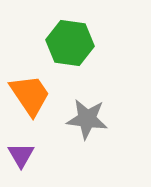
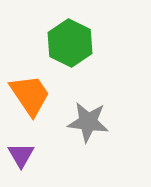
green hexagon: rotated 18 degrees clockwise
gray star: moved 1 px right, 3 px down
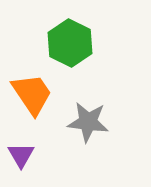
orange trapezoid: moved 2 px right, 1 px up
